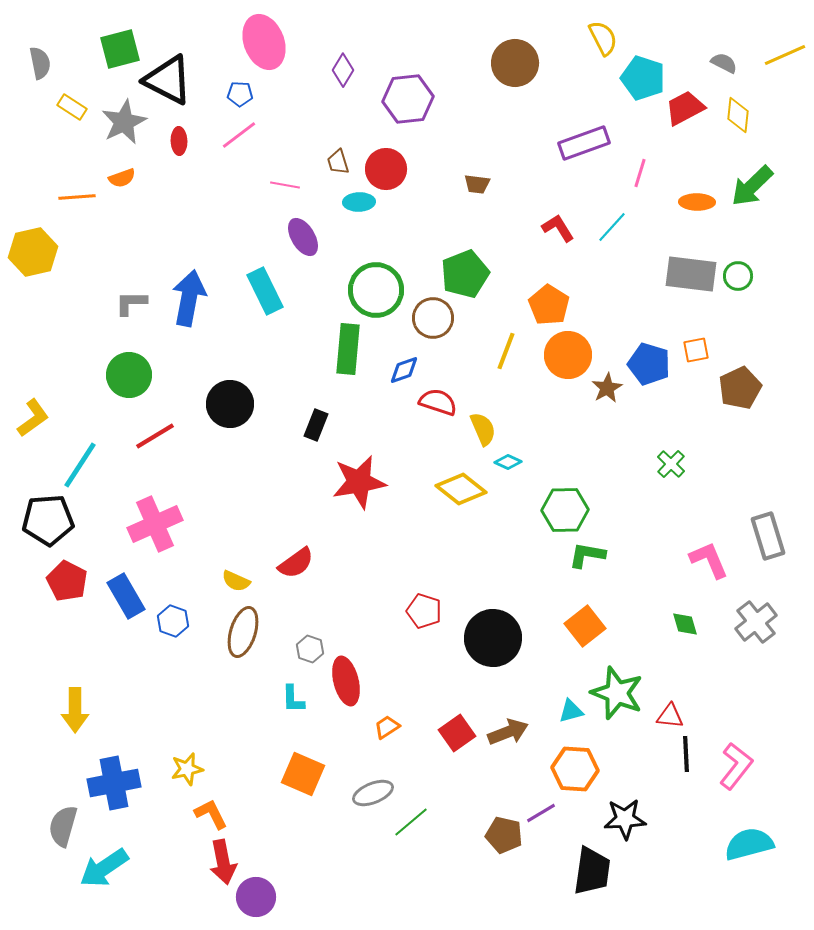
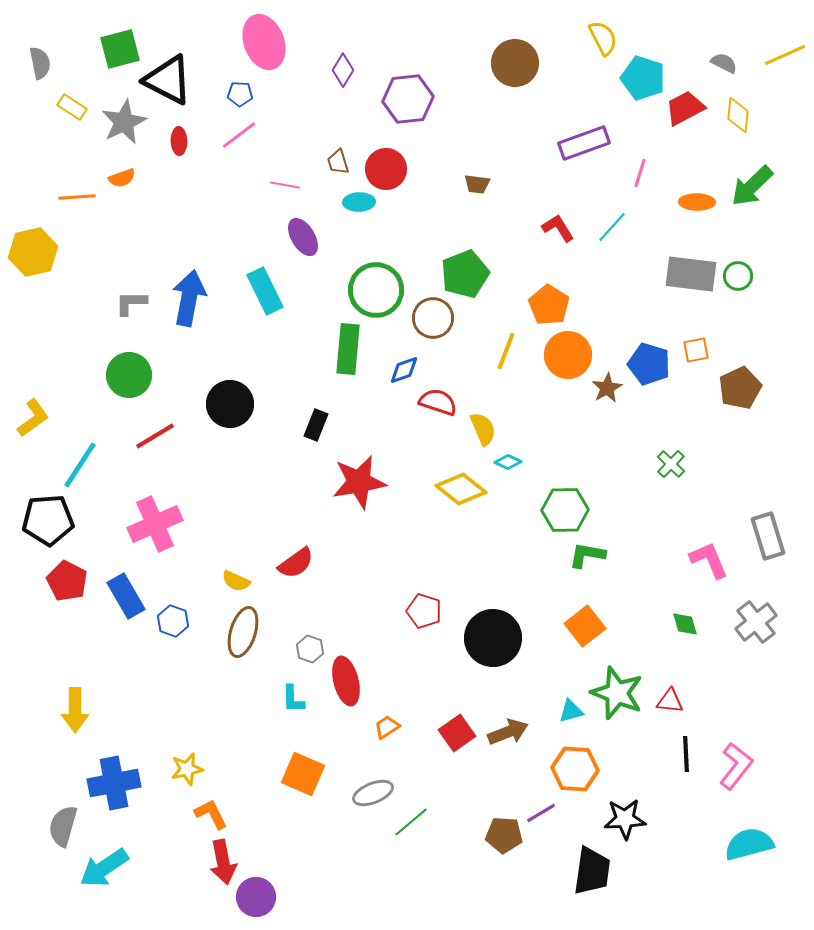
red triangle at (670, 716): moved 15 px up
brown pentagon at (504, 835): rotated 9 degrees counterclockwise
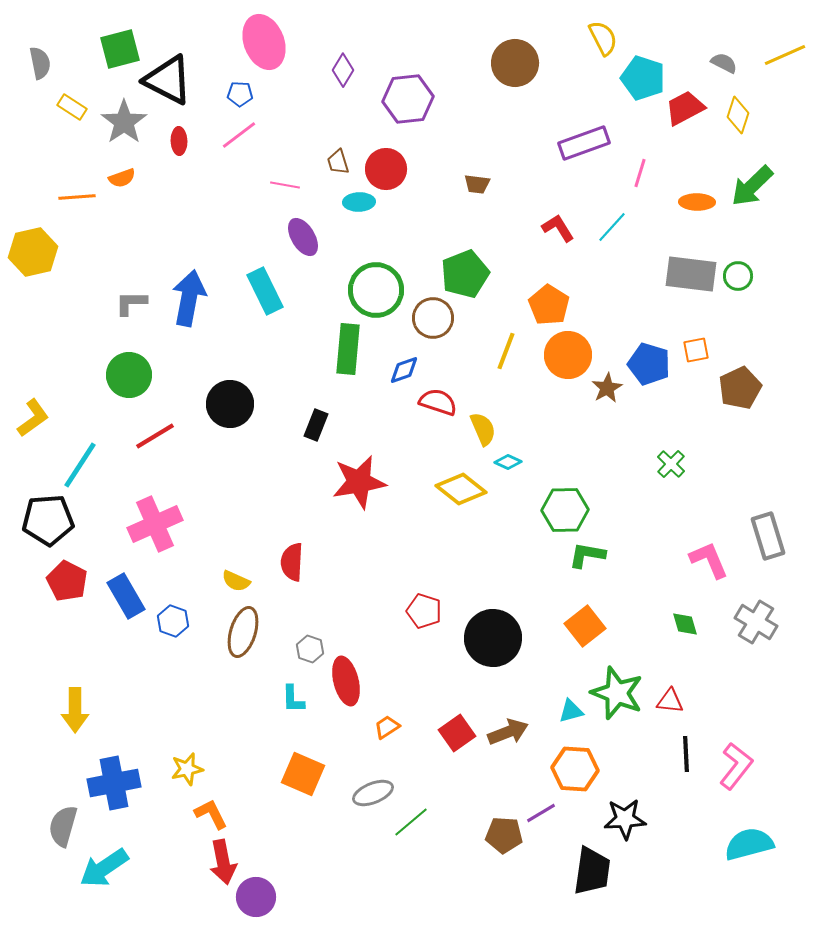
yellow diamond at (738, 115): rotated 12 degrees clockwise
gray star at (124, 122): rotated 9 degrees counterclockwise
red semicircle at (296, 563): moved 4 px left, 1 px up; rotated 129 degrees clockwise
gray cross at (756, 622): rotated 21 degrees counterclockwise
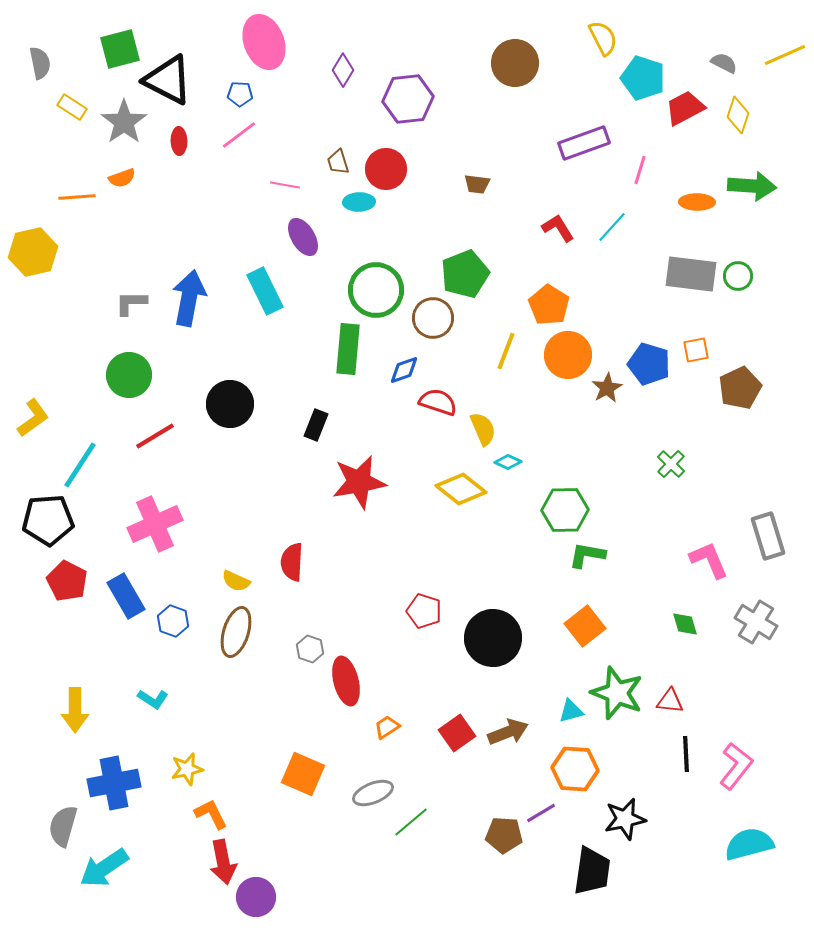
pink line at (640, 173): moved 3 px up
green arrow at (752, 186): rotated 132 degrees counterclockwise
brown ellipse at (243, 632): moved 7 px left
cyan L-shape at (293, 699): moved 140 px left; rotated 56 degrees counterclockwise
black star at (625, 819): rotated 9 degrees counterclockwise
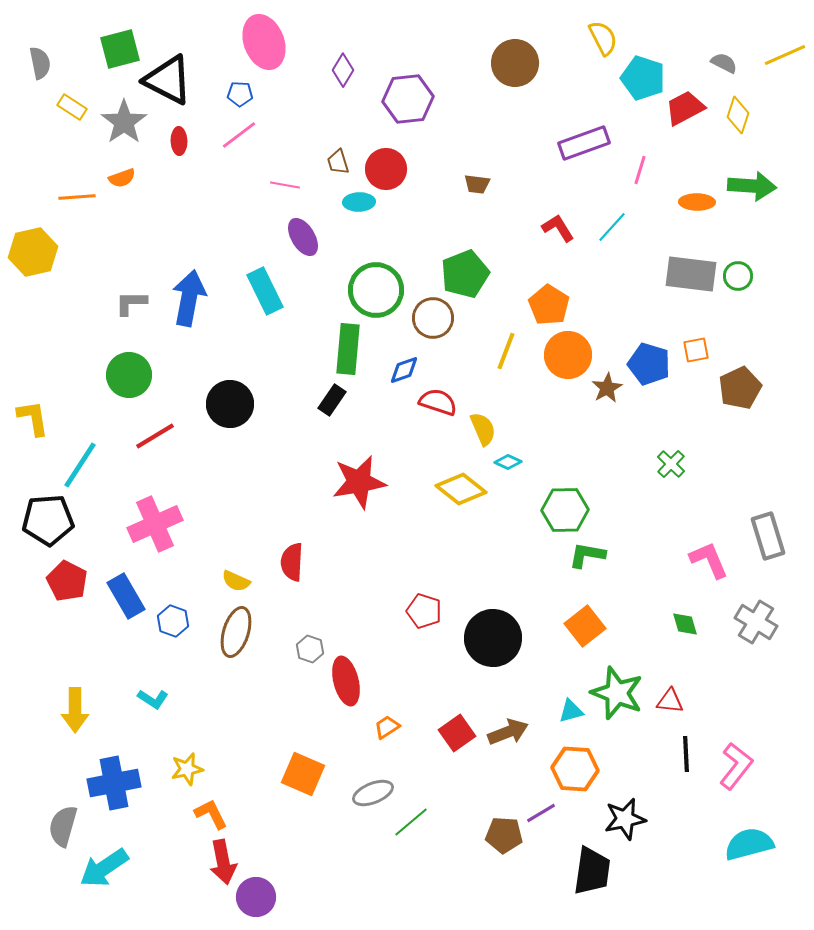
yellow L-shape at (33, 418): rotated 63 degrees counterclockwise
black rectangle at (316, 425): moved 16 px right, 25 px up; rotated 12 degrees clockwise
